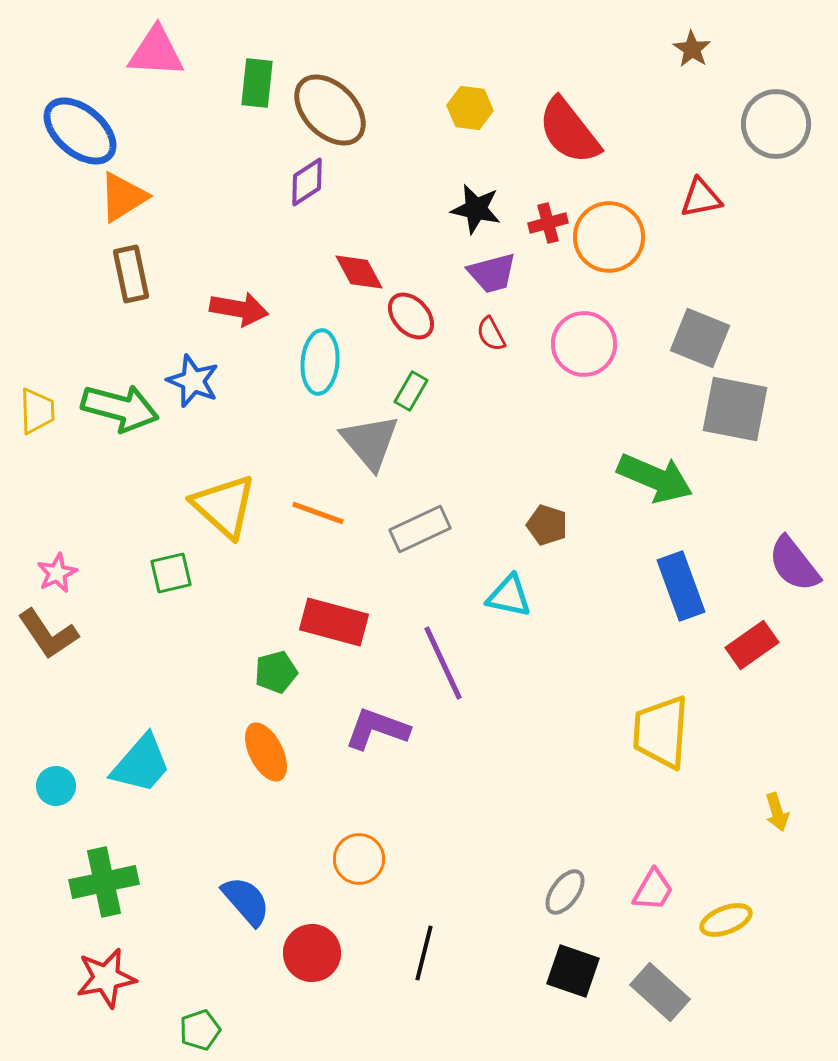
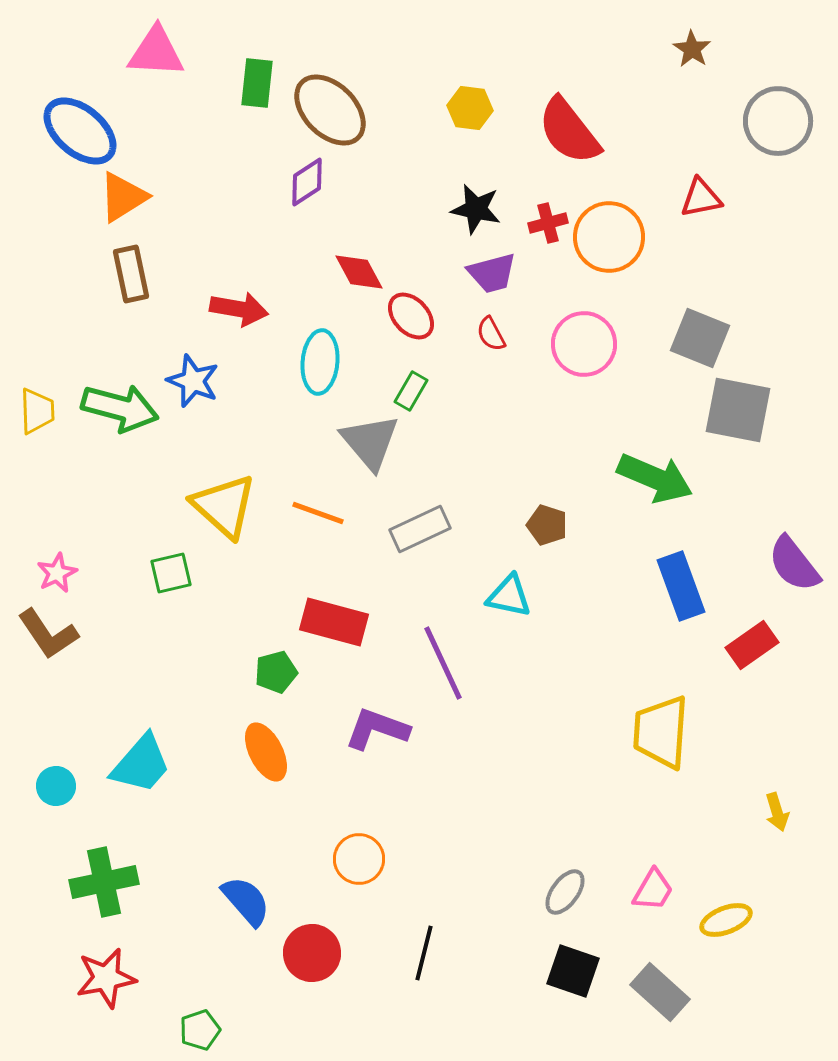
gray circle at (776, 124): moved 2 px right, 3 px up
gray square at (735, 409): moved 3 px right, 1 px down
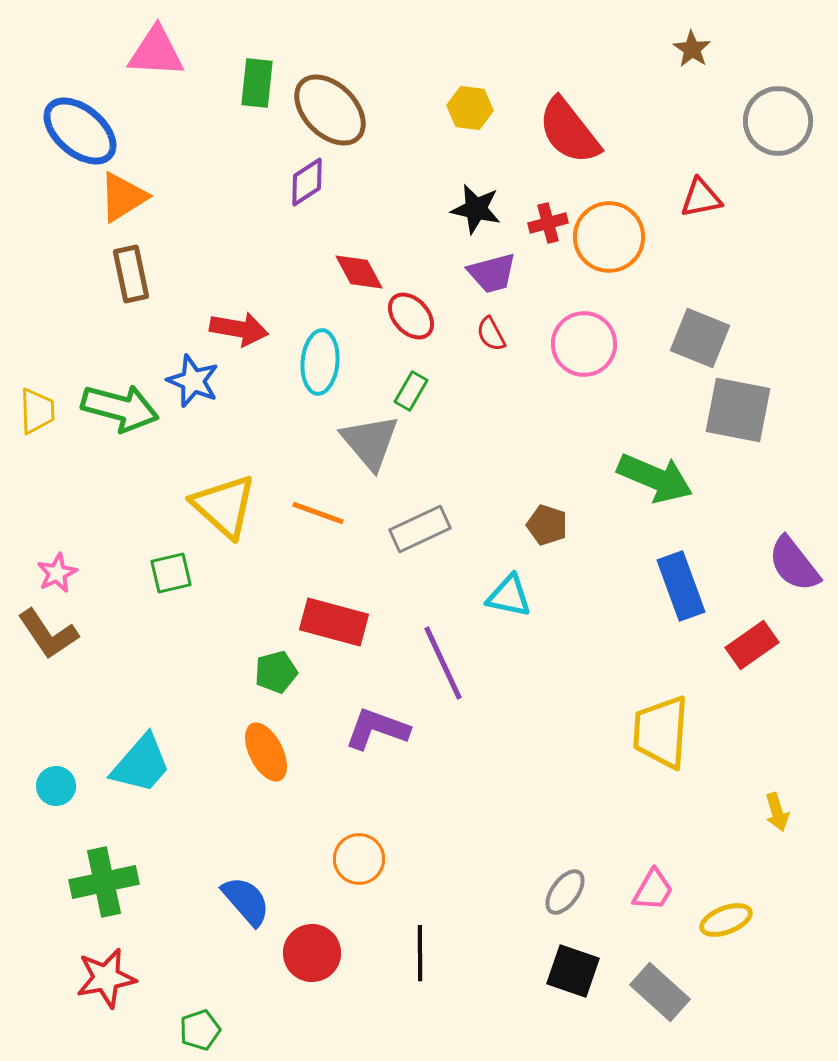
red arrow at (239, 309): moved 20 px down
black line at (424, 953): moved 4 px left; rotated 14 degrees counterclockwise
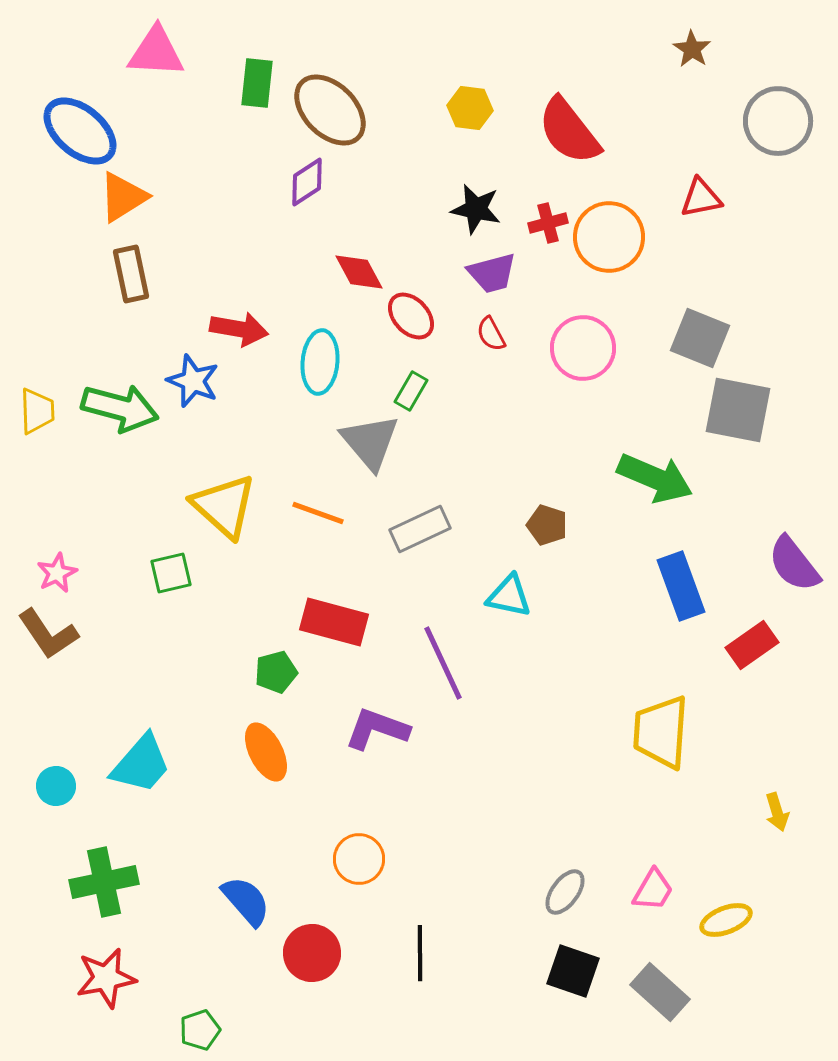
pink circle at (584, 344): moved 1 px left, 4 px down
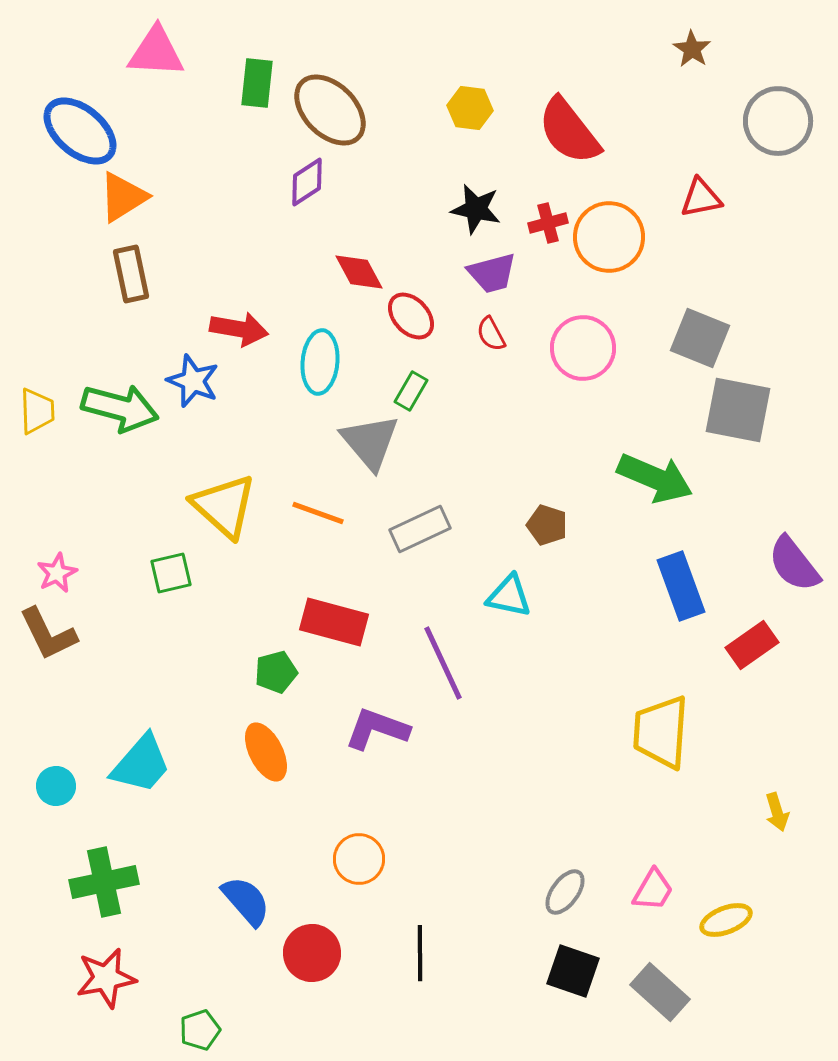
brown L-shape at (48, 634): rotated 8 degrees clockwise
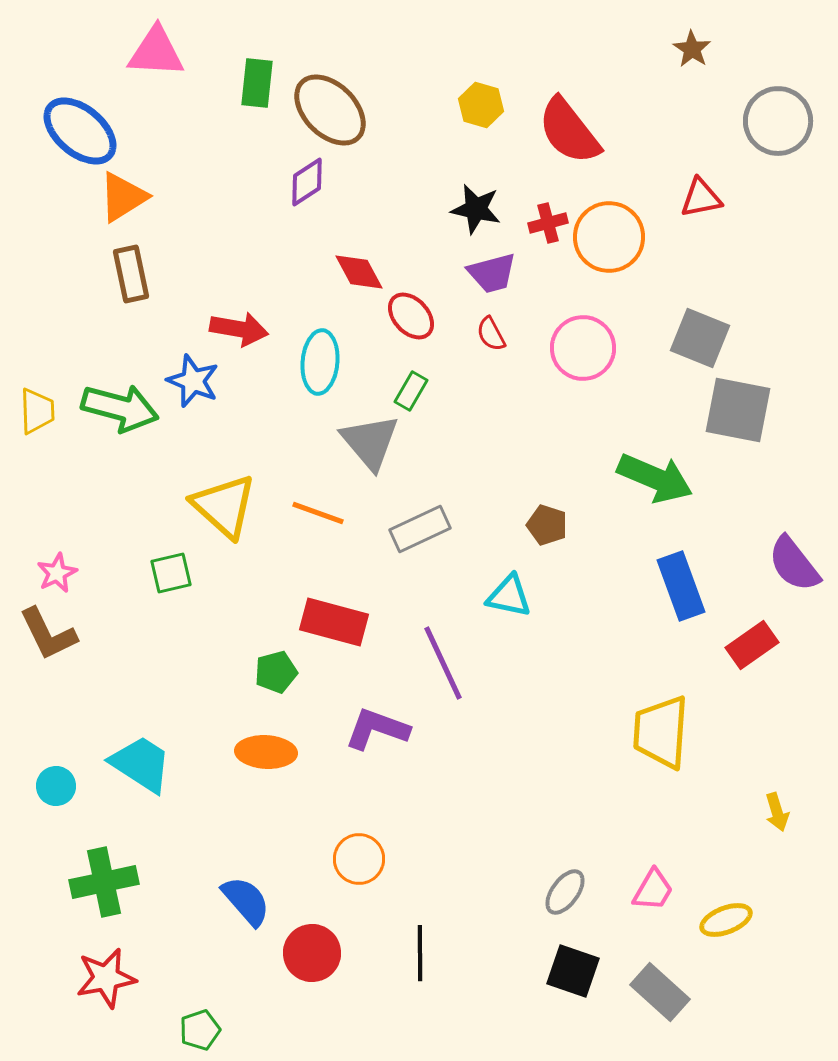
yellow hexagon at (470, 108): moved 11 px right, 3 px up; rotated 9 degrees clockwise
orange ellipse at (266, 752): rotated 60 degrees counterclockwise
cyan trapezoid at (141, 764): rotated 98 degrees counterclockwise
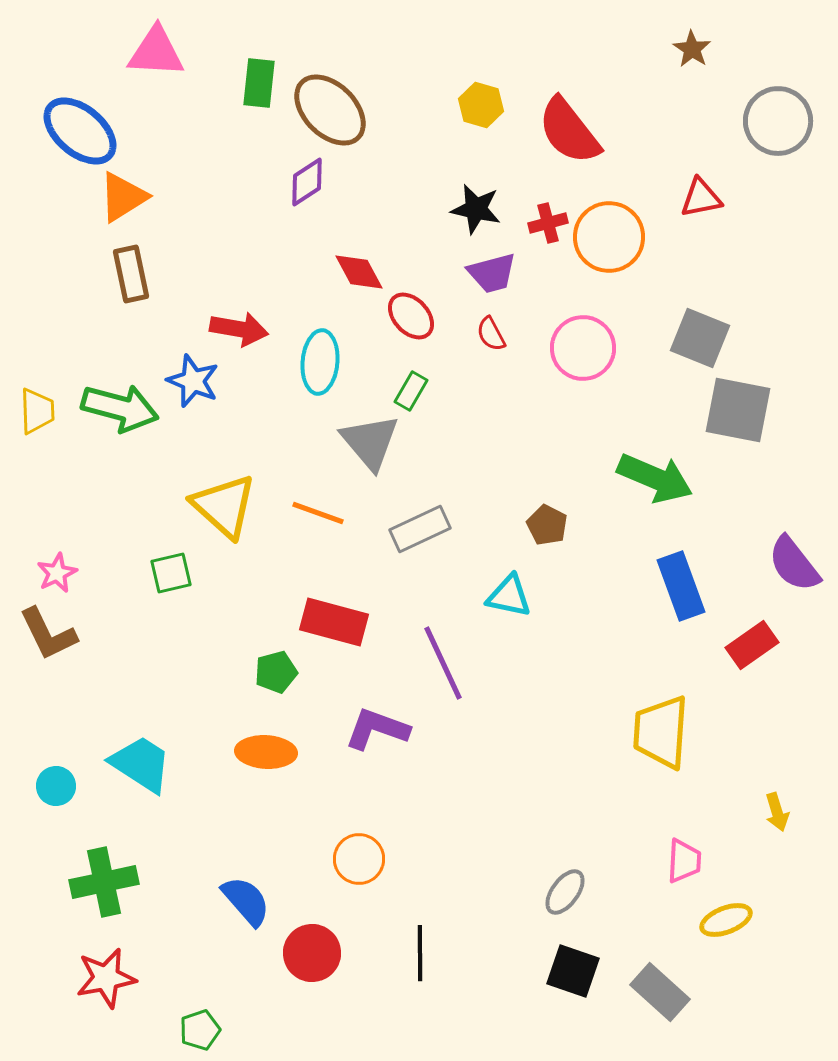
green rectangle at (257, 83): moved 2 px right
brown pentagon at (547, 525): rotated 9 degrees clockwise
pink trapezoid at (653, 890): moved 31 px right, 29 px up; rotated 27 degrees counterclockwise
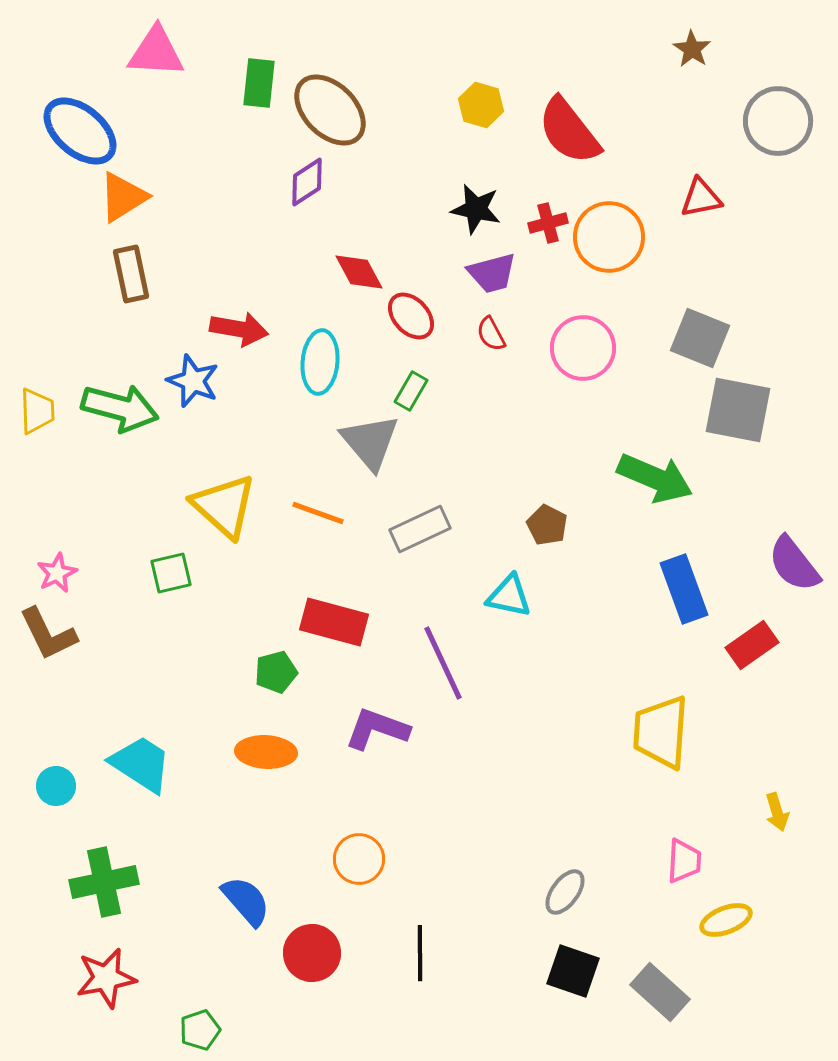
blue rectangle at (681, 586): moved 3 px right, 3 px down
